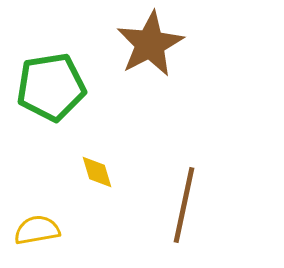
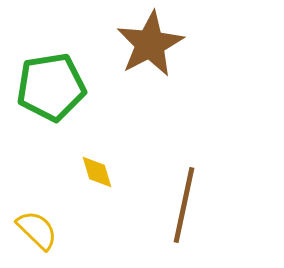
yellow semicircle: rotated 54 degrees clockwise
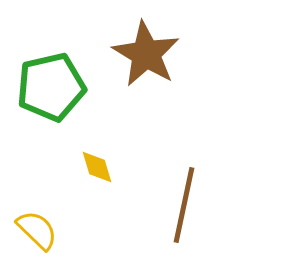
brown star: moved 4 px left, 10 px down; rotated 14 degrees counterclockwise
green pentagon: rotated 4 degrees counterclockwise
yellow diamond: moved 5 px up
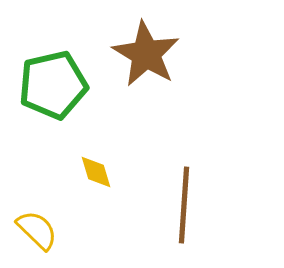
green pentagon: moved 2 px right, 2 px up
yellow diamond: moved 1 px left, 5 px down
brown line: rotated 8 degrees counterclockwise
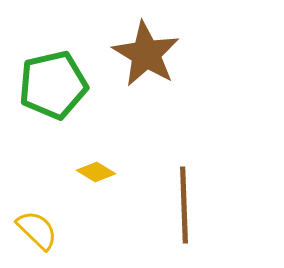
yellow diamond: rotated 42 degrees counterclockwise
brown line: rotated 6 degrees counterclockwise
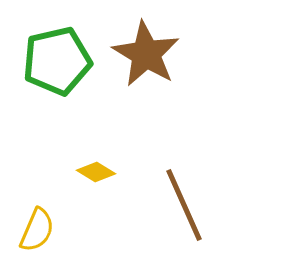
green pentagon: moved 4 px right, 24 px up
brown line: rotated 22 degrees counterclockwise
yellow semicircle: rotated 69 degrees clockwise
